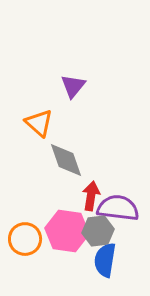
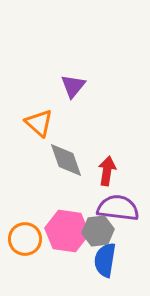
red arrow: moved 16 px right, 25 px up
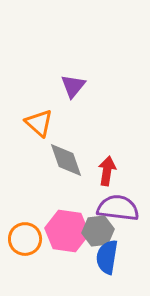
blue semicircle: moved 2 px right, 3 px up
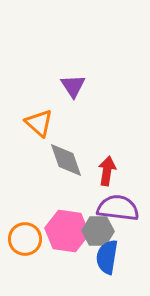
purple triangle: rotated 12 degrees counterclockwise
gray hexagon: rotated 8 degrees clockwise
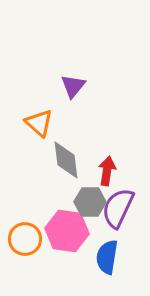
purple triangle: rotated 12 degrees clockwise
gray diamond: rotated 12 degrees clockwise
purple semicircle: rotated 72 degrees counterclockwise
gray hexagon: moved 8 px left, 29 px up
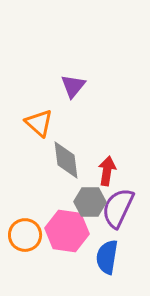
orange circle: moved 4 px up
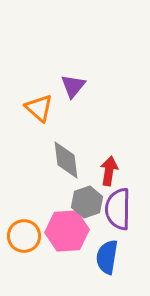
orange triangle: moved 15 px up
red arrow: moved 2 px right
gray hexagon: moved 3 px left; rotated 20 degrees counterclockwise
purple semicircle: moved 1 px down; rotated 24 degrees counterclockwise
pink hexagon: rotated 12 degrees counterclockwise
orange circle: moved 1 px left, 1 px down
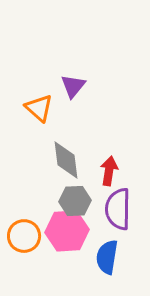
gray hexagon: moved 12 px left, 1 px up; rotated 16 degrees clockwise
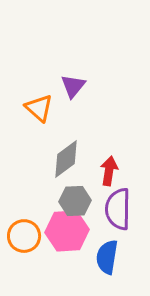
gray diamond: moved 1 px up; rotated 60 degrees clockwise
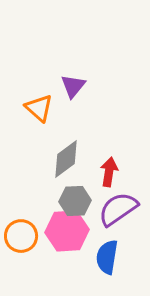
red arrow: moved 1 px down
purple semicircle: rotated 54 degrees clockwise
orange circle: moved 3 px left
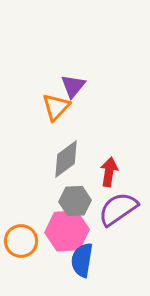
orange triangle: moved 17 px right, 1 px up; rotated 32 degrees clockwise
orange circle: moved 5 px down
blue semicircle: moved 25 px left, 3 px down
